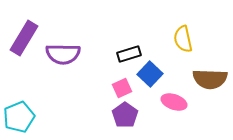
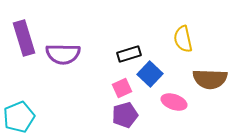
purple rectangle: rotated 48 degrees counterclockwise
purple pentagon: rotated 20 degrees clockwise
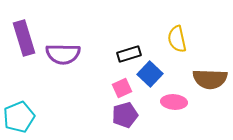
yellow semicircle: moved 6 px left
pink ellipse: rotated 15 degrees counterclockwise
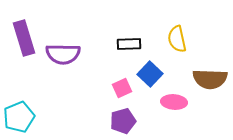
black rectangle: moved 10 px up; rotated 15 degrees clockwise
purple pentagon: moved 2 px left, 6 px down
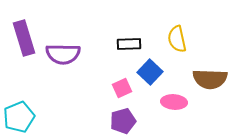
blue square: moved 2 px up
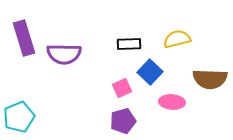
yellow semicircle: rotated 88 degrees clockwise
purple semicircle: moved 1 px right
pink ellipse: moved 2 px left
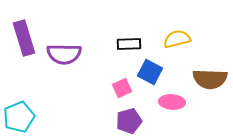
blue square: rotated 15 degrees counterclockwise
purple pentagon: moved 6 px right
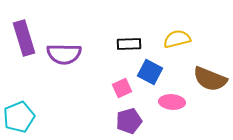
brown semicircle: rotated 20 degrees clockwise
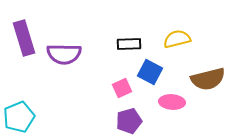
brown semicircle: moved 2 px left; rotated 36 degrees counterclockwise
